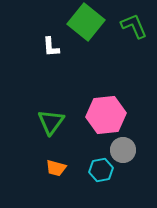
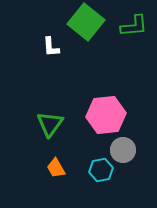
green L-shape: rotated 108 degrees clockwise
green triangle: moved 1 px left, 2 px down
orange trapezoid: rotated 45 degrees clockwise
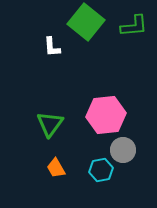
white L-shape: moved 1 px right
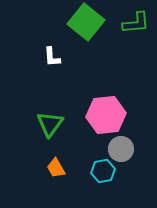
green L-shape: moved 2 px right, 3 px up
white L-shape: moved 10 px down
gray circle: moved 2 px left, 1 px up
cyan hexagon: moved 2 px right, 1 px down
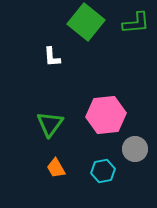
gray circle: moved 14 px right
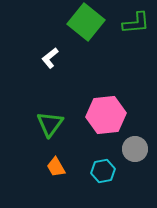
white L-shape: moved 2 px left, 1 px down; rotated 55 degrees clockwise
orange trapezoid: moved 1 px up
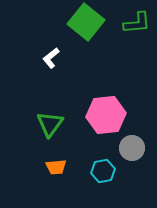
green L-shape: moved 1 px right
white L-shape: moved 1 px right
gray circle: moved 3 px left, 1 px up
orange trapezoid: rotated 65 degrees counterclockwise
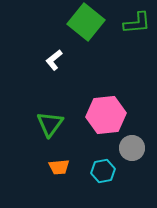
white L-shape: moved 3 px right, 2 px down
orange trapezoid: moved 3 px right
